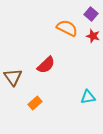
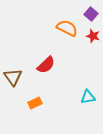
orange rectangle: rotated 16 degrees clockwise
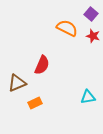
red semicircle: moved 4 px left; rotated 24 degrees counterclockwise
brown triangle: moved 4 px right, 6 px down; rotated 42 degrees clockwise
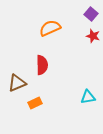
orange semicircle: moved 17 px left; rotated 50 degrees counterclockwise
red semicircle: rotated 24 degrees counterclockwise
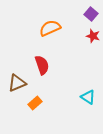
red semicircle: rotated 18 degrees counterclockwise
cyan triangle: rotated 42 degrees clockwise
orange rectangle: rotated 16 degrees counterclockwise
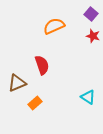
orange semicircle: moved 4 px right, 2 px up
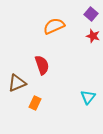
cyan triangle: rotated 35 degrees clockwise
orange rectangle: rotated 24 degrees counterclockwise
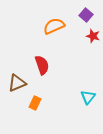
purple square: moved 5 px left, 1 px down
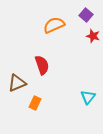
orange semicircle: moved 1 px up
